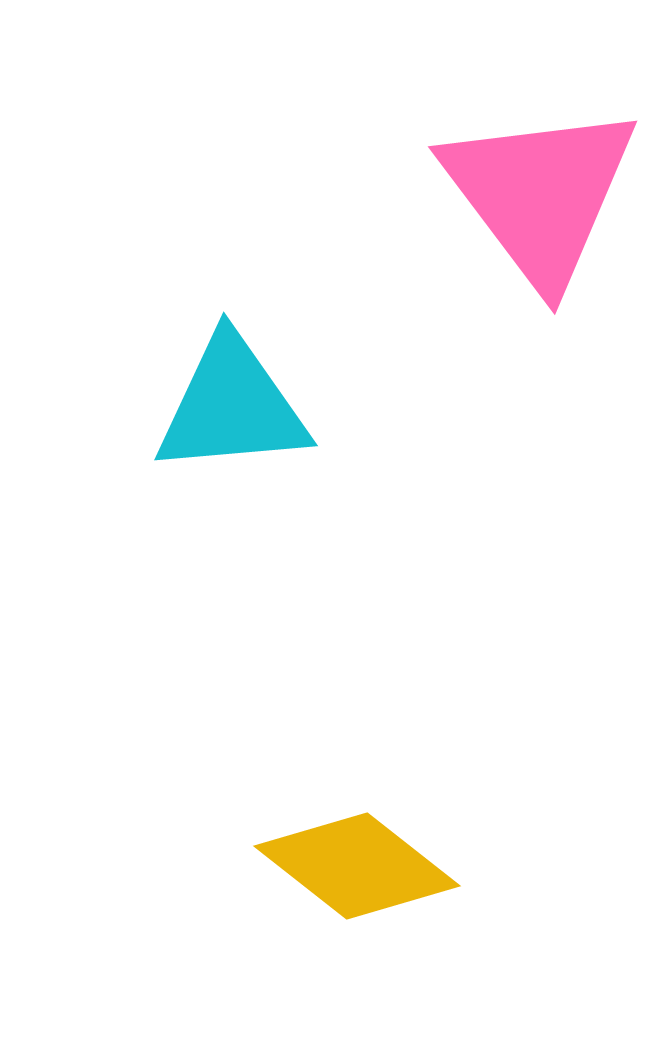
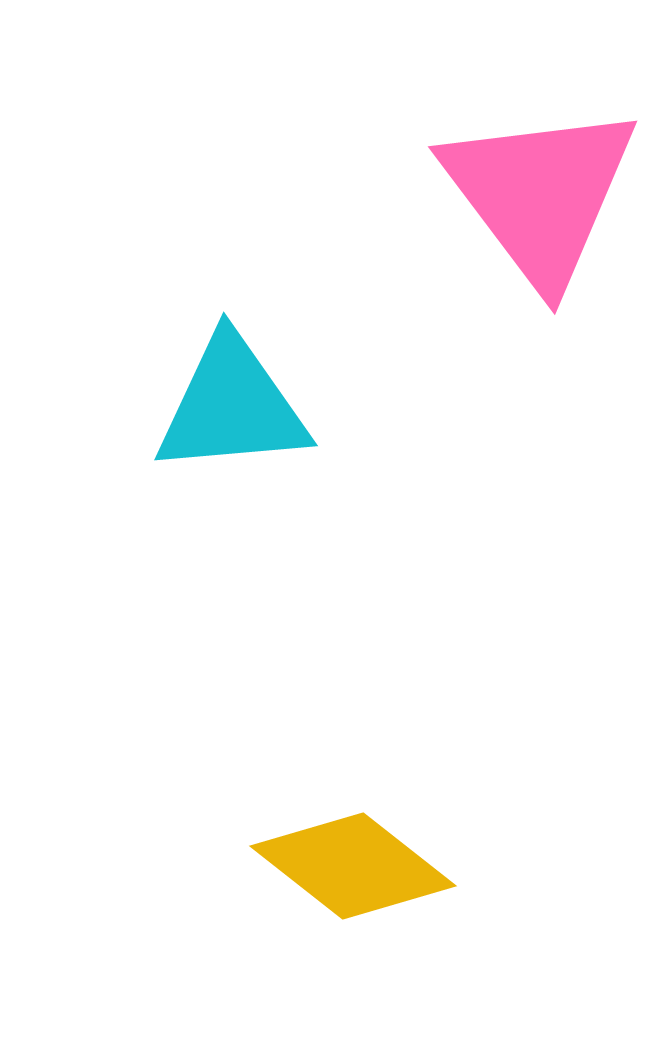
yellow diamond: moved 4 px left
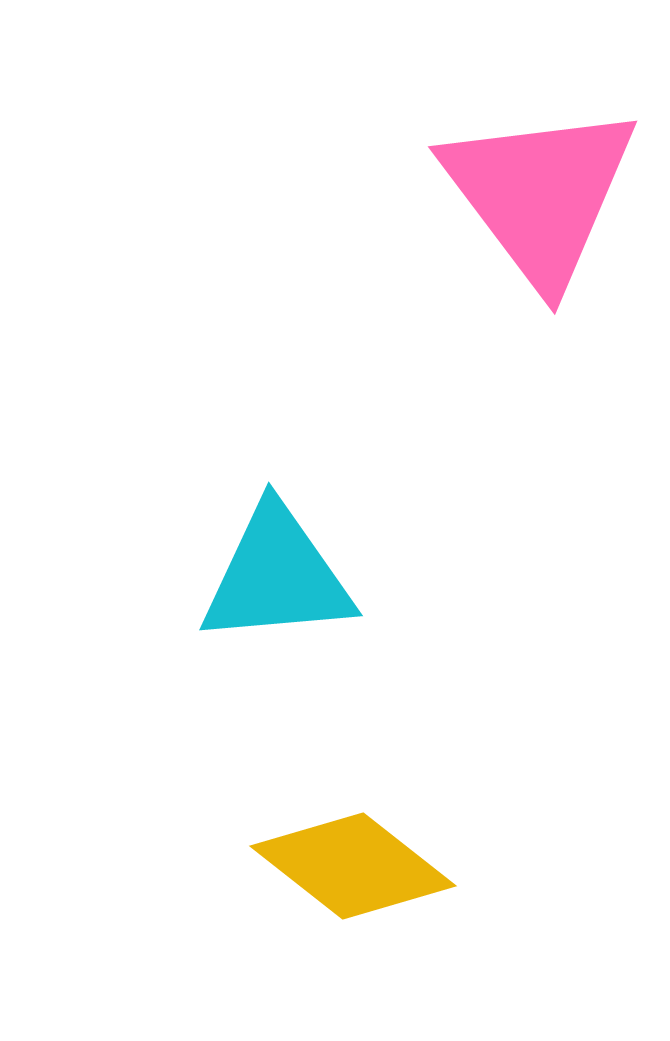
cyan triangle: moved 45 px right, 170 px down
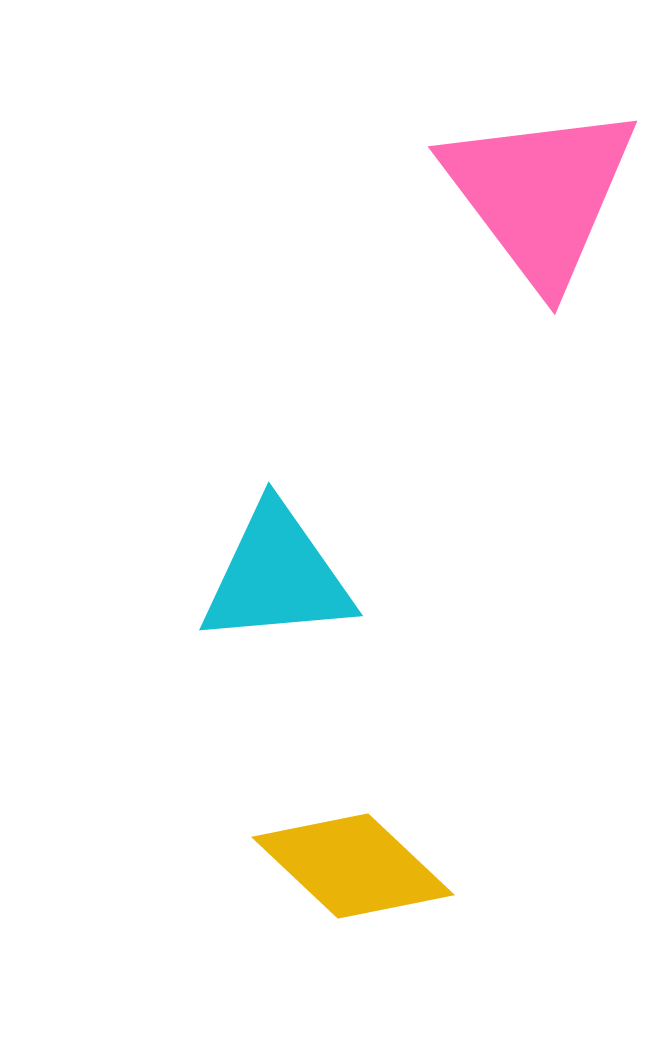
yellow diamond: rotated 5 degrees clockwise
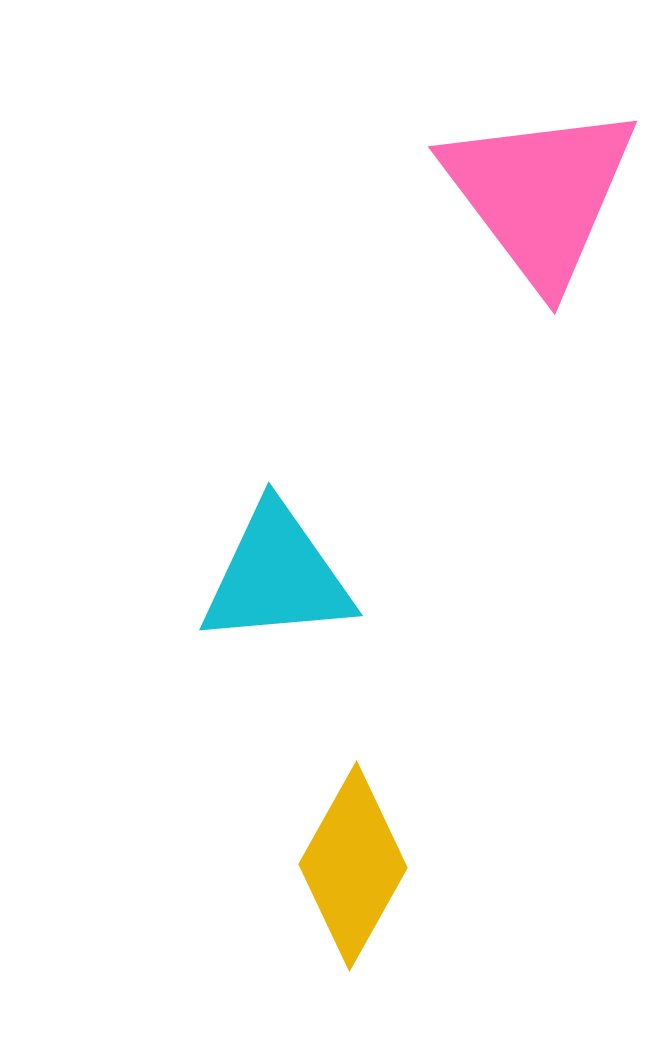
yellow diamond: rotated 76 degrees clockwise
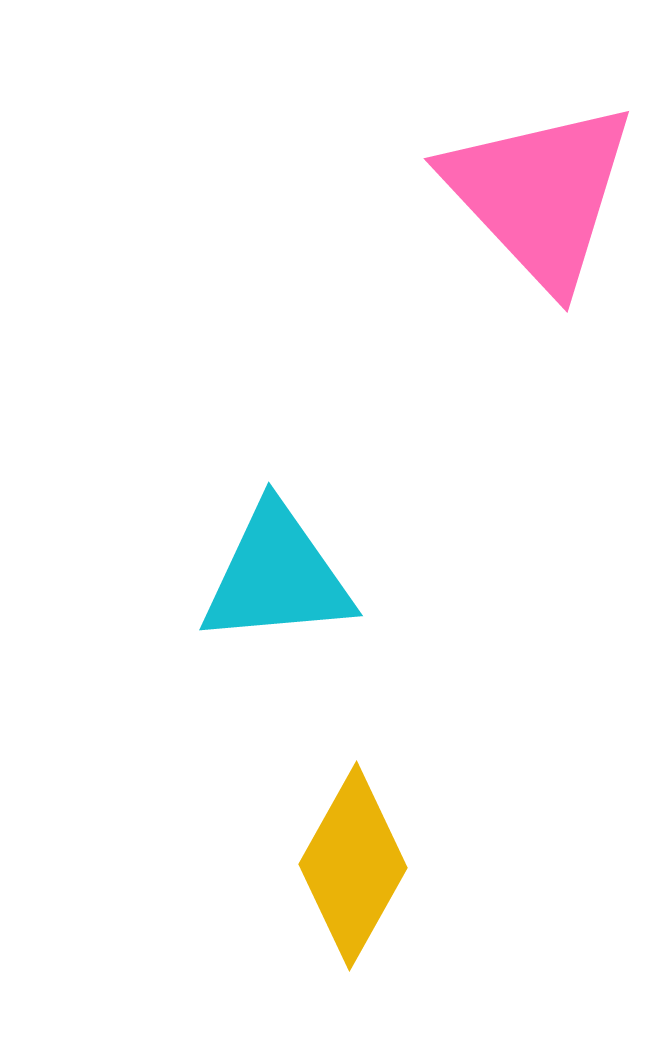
pink triangle: rotated 6 degrees counterclockwise
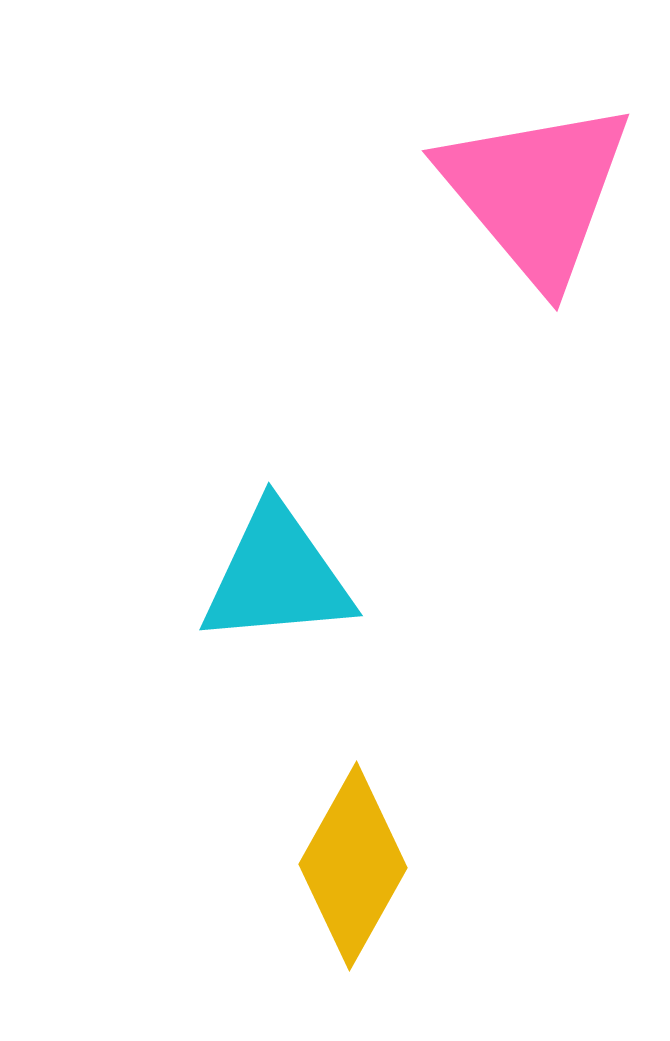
pink triangle: moved 4 px left, 2 px up; rotated 3 degrees clockwise
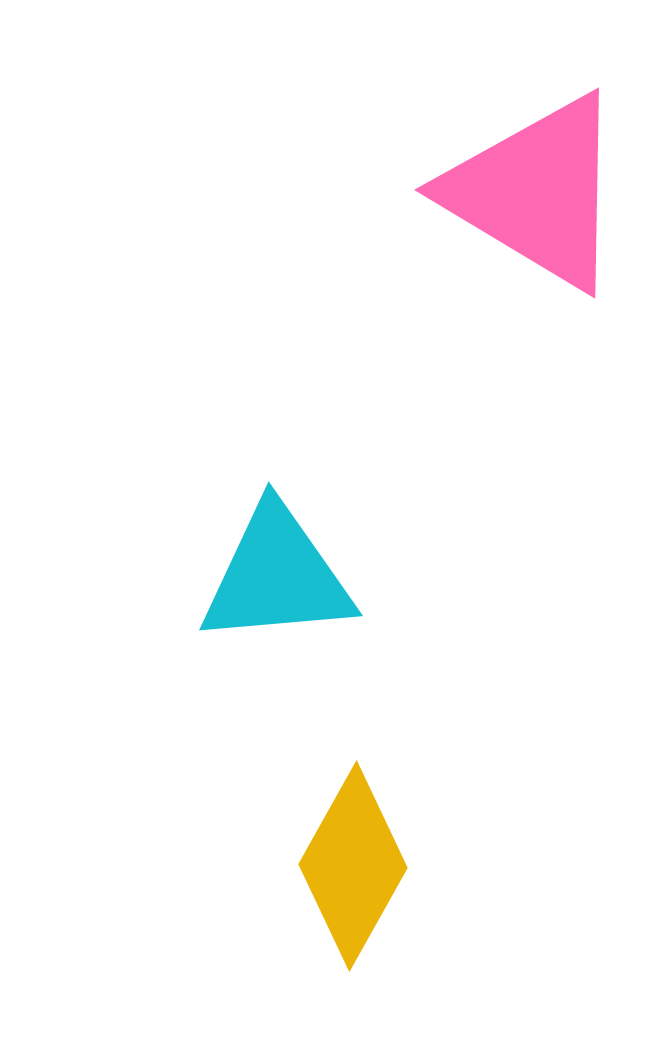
pink triangle: rotated 19 degrees counterclockwise
